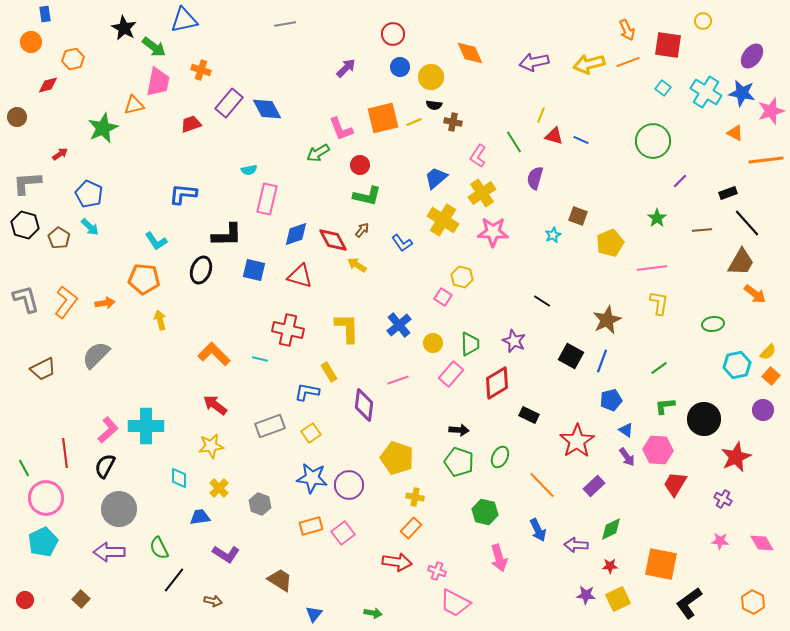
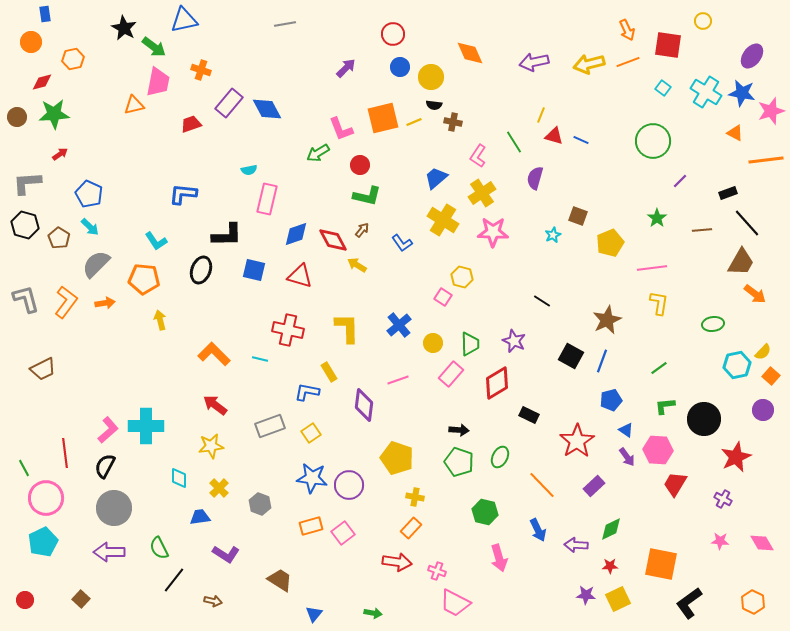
red diamond at (48, 85): moved 6 px left, 3 px up
green star at (103, 128): moved 49 px left, 14 px up; rotated 20 degrees clockwise
yellow semicircle at (768, 352): moved 5 px left
gray semicircle at (96, 355): moved 91 px up
gray circle at (119, 509): moved 5 px left, 1 px up
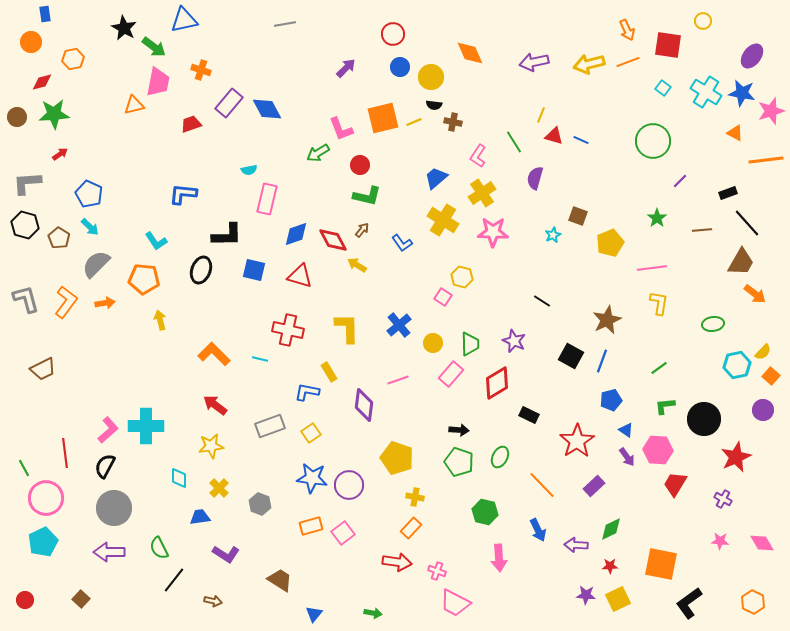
pink arrow at (499, 558): rotated 12 degrees clockwise
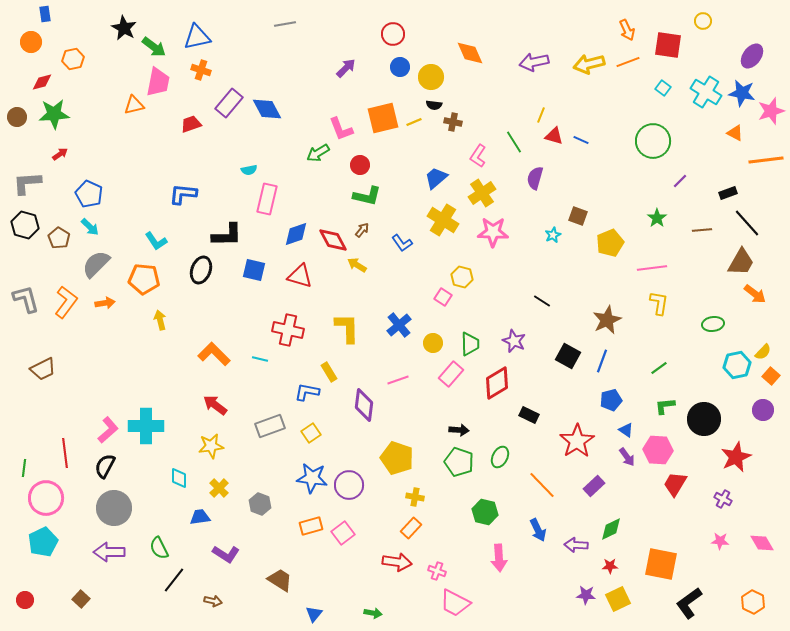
blue triangle at (184, 20): moved 13 px right, 17 px down
black square at (571, 356): moved 3 px left
green line at (24, 468): rotated 36 degrees clockwise
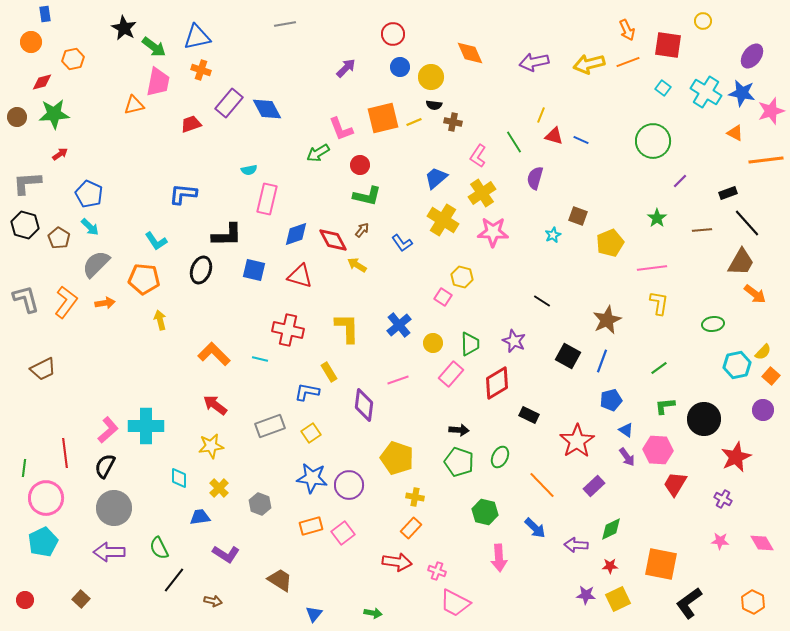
blue arrow at (538, 530): moved 3 px left, 2 px up; rotated 20 degrees counterclockwise
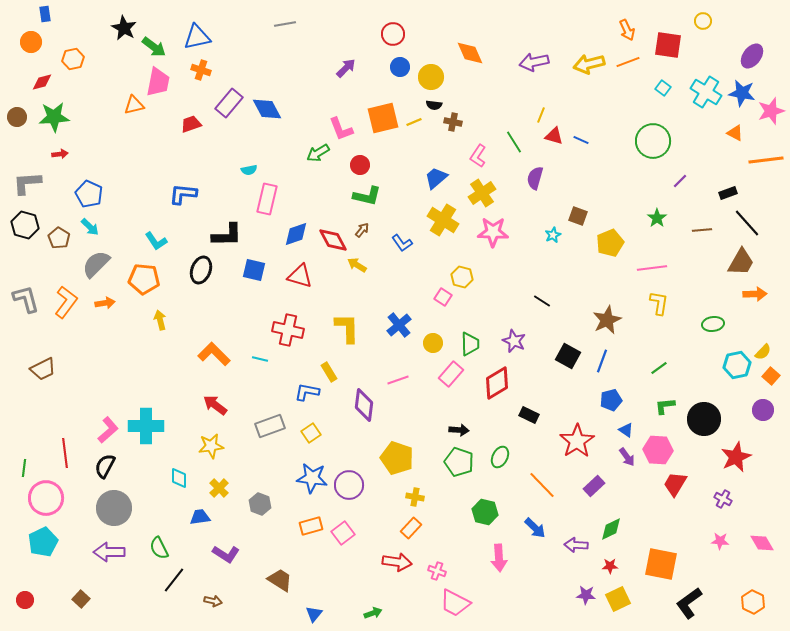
green star at (54, 114): moved 3 px down
red arrow at (60, 154): rotated 28 degrees clockwise
orange arrow at (755, 294): rotated 40 degrees counterclockwise
green arrow at (373, 613): rotated 30 degrees counterclockwise
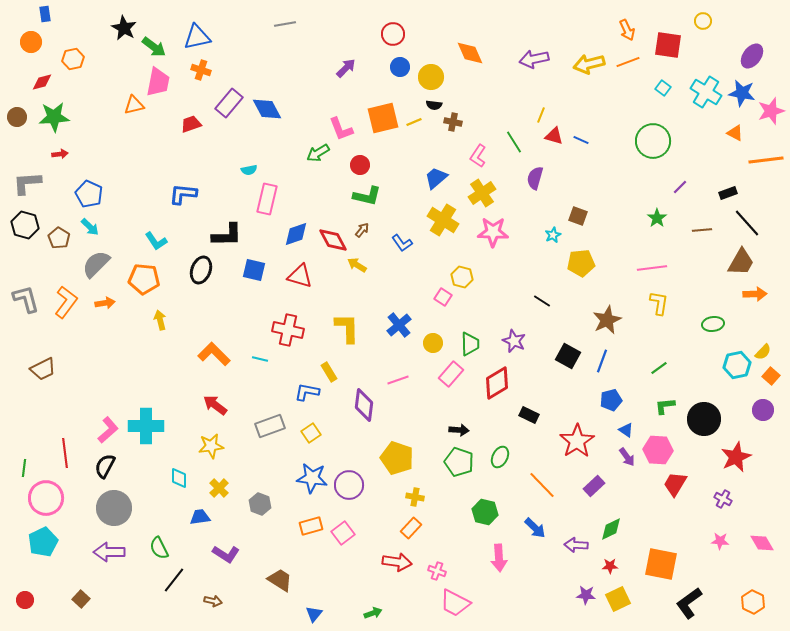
purple arrow at (534, 62): moved 3 px up
purple line at (680, 181): moved 6 px down
yellow pentagon at (610, 243): moved 29 px left, 20 px down; rotated 16 degrees clockwise
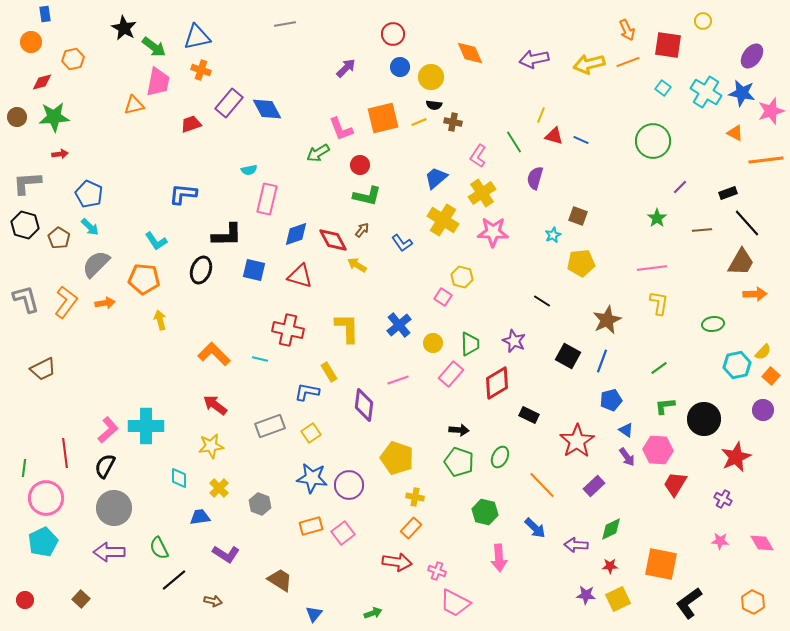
yellow line at (414, 122): moved 5 px right
black line at (174, 580): rotated 12 degrees clockwise
